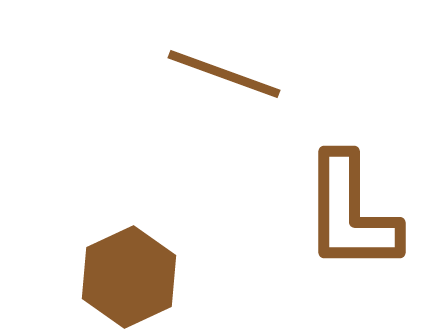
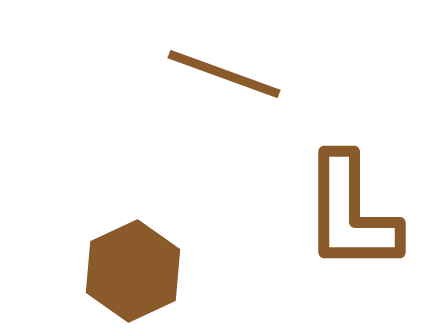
brown hexagon: moved 4 px right, 6 px up
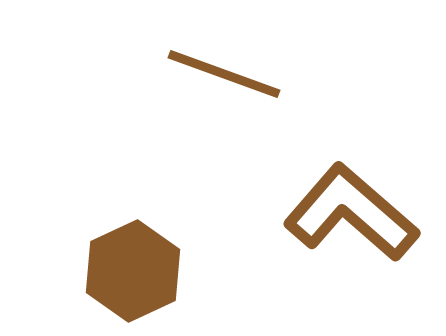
brown L-shape: rotated 131 degrees clockwise
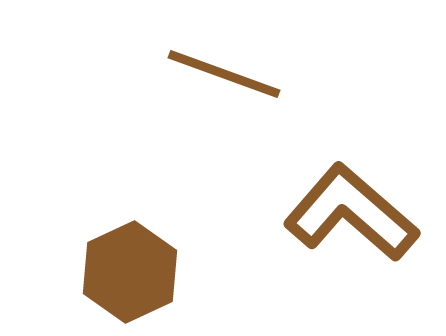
brown hexagon: moved 3 px left, 1 px down
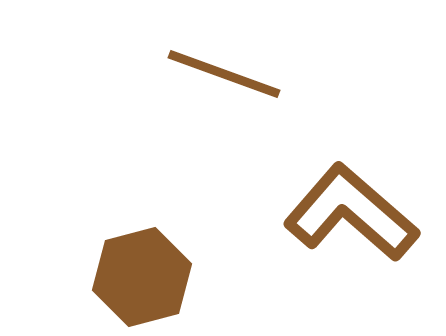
brown hexagon: moved 12 px right, 5 px down; rotated 10 degrees clockwise
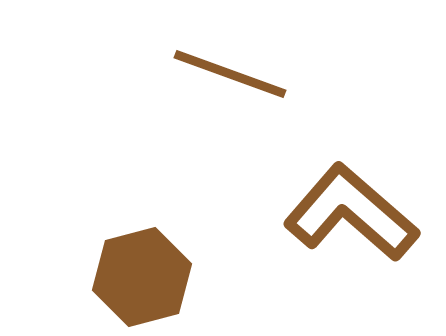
brown line: moved 6 px right
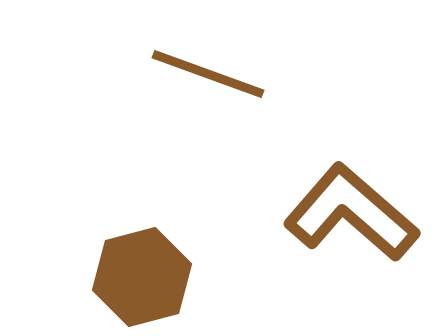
brown line: moved 22 px left
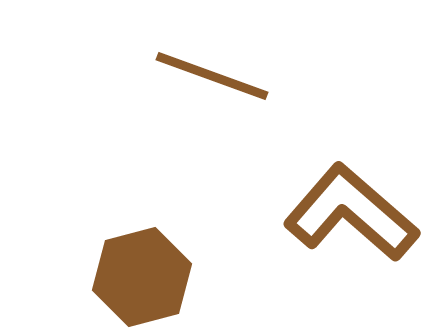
brown line: moved 4 px right, 2 px down
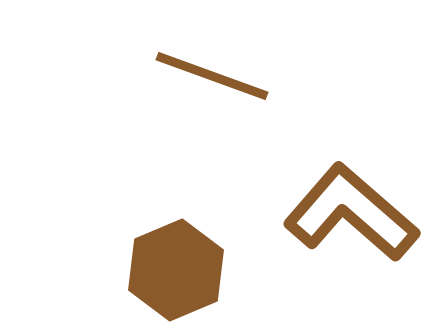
brown hexagon: moved 34 px right, 7 px up; rotated 8 degrees counterclockwise
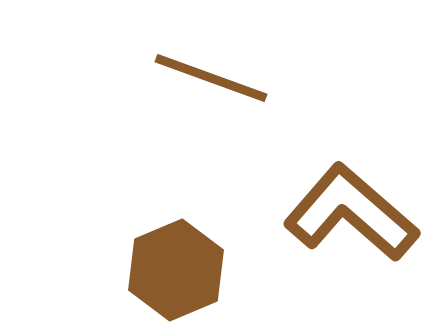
brown line: moved 1 px left, 2 px down
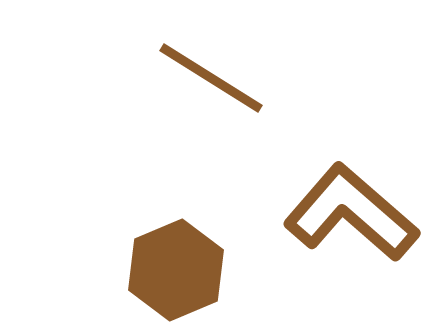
brown line: rotated 12 degrees clockwise
